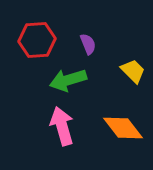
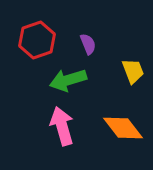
red hexagon: rotated 15 degrees counterclockwise
yellow trapezoid: rotated 24 degrees clockwise
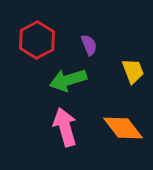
red hexagon: rotated 9 degrees counterclockwise
purple semicircle: moved 1 px right, 1 px down
pink arrow: moved 3 px right, 1 px down
